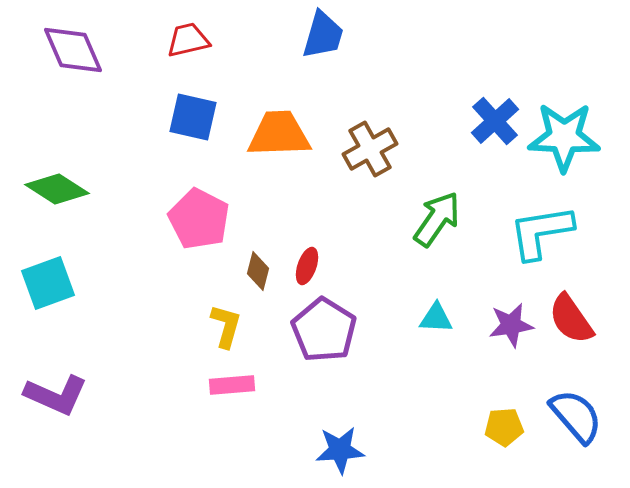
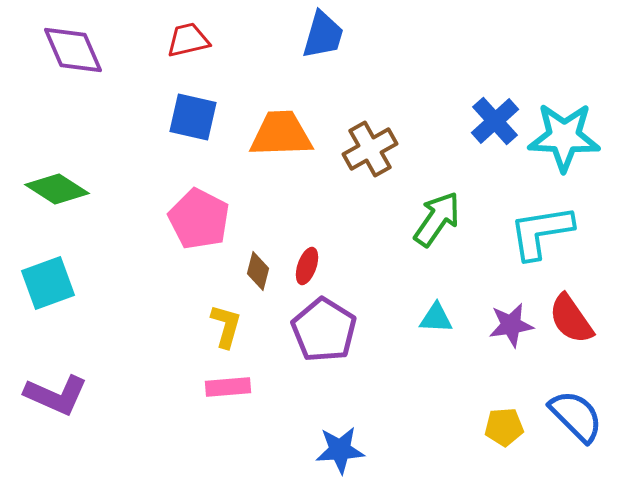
orange trapezoid: moved 2 px right
pink rectangle: moved 4 px left, 2 px down
blue semicircle: rotated 4 degrees counterclockwise
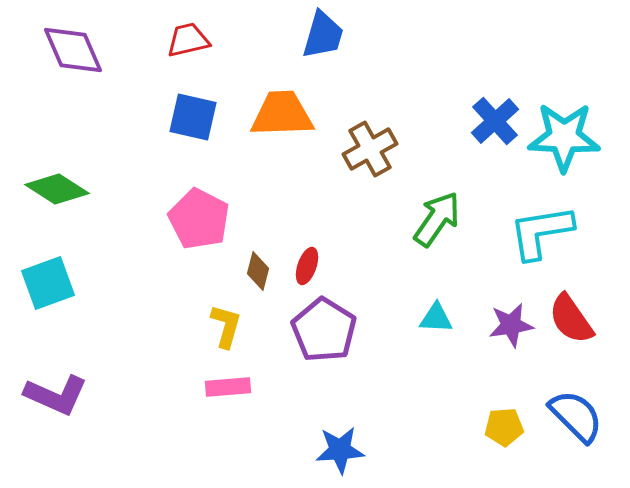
orange trapezoid: moved 1 px right, 20 px up
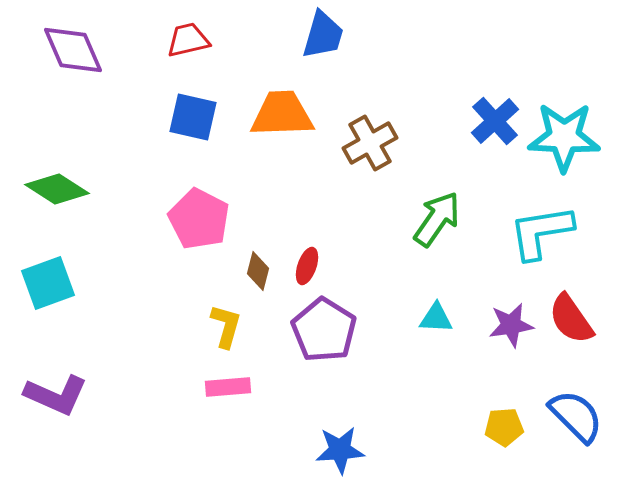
brown cross: moved 6 px up
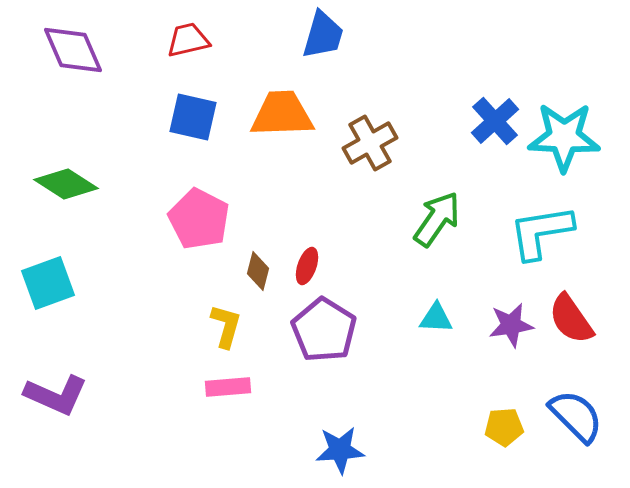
green diamond: moved 9 px right, 5 px up
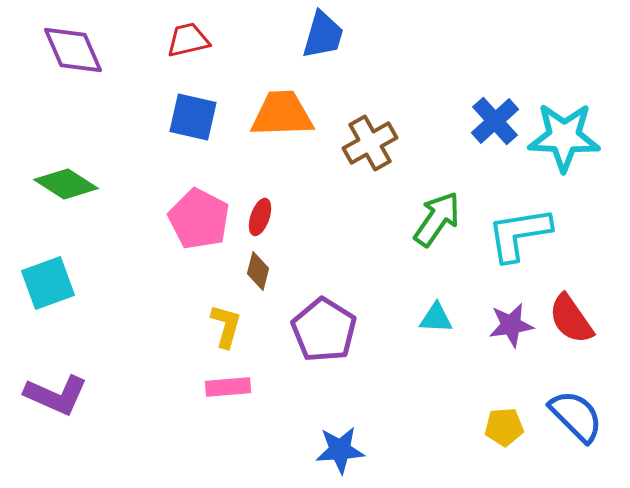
cyan L-shape: moved 22 px left, 2 px down
red ellipse: moved 47 px left, 49 px up
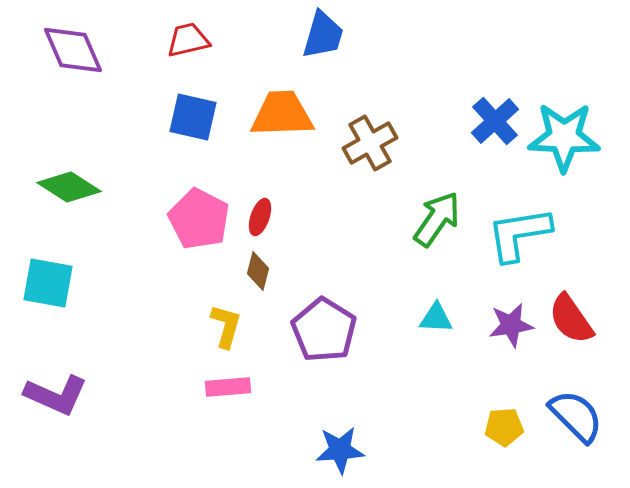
green diamond: moved 3 px right, 3 px down
cyan square: rotated 30 degrees clockwise
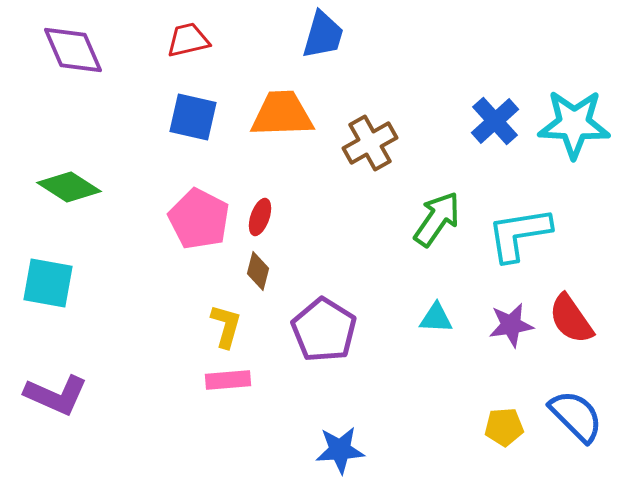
cyan star: moved 10 px right, 13 px up
pink rectangle: moved 7 px up
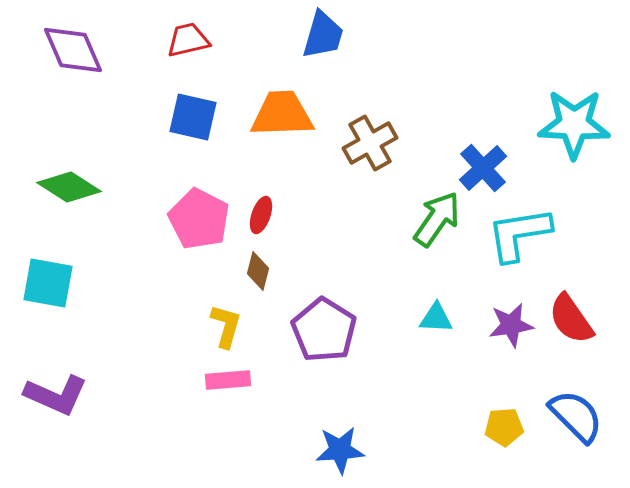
blue cross: moved 12 px left, 47 px down
red ellipse: moved 1 px right, 2 px up
